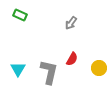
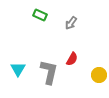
green rectangle: moved 20 px right
yellow circle: moved 7 px down
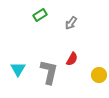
green rectangle: rotated 56 degrees counterclockwise
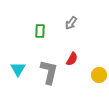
green rectangle: moved 16 px down; rotated 56 degrees counterclockwise
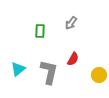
red semicircle: moved 1 px right
cyan triangle: rotated 21 degrees clockwise
